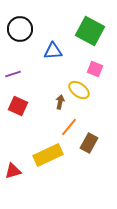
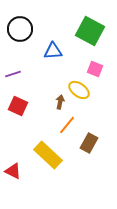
orange line: moved 2 px left, 2 px up
yellow rectangle: rotated 68 degrees clockwise
red triangle: rotated 42 degrees clockwise
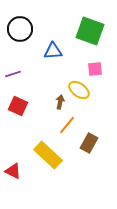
green square: rotated 8 degrees counterclockwise
pink square: rotated 28 degrees counterclockwise
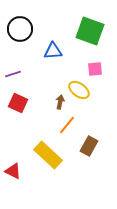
red square: moved 3 px up
brown rectangle: moved 3 px down
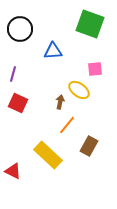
green square: moved 7 px up
purple line: rotated 56 degrees counterclockwise
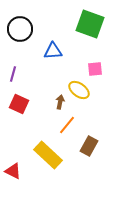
red square: moved 1 px right, 1 px down
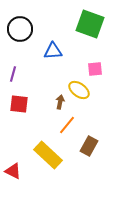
red square: rotated 18 degrees counterclockwise
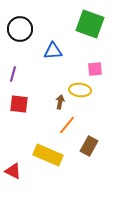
yellow ellipse: moved 1 px right; rotated 30 degrees counterclockwise
yellow rectangle: rotated 20 degrees counterclockwise
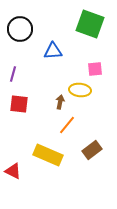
brown rectangle: moved 3 px right, 4 px down; rotated 24 degrees clockwise
